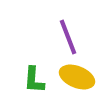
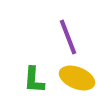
yellow ellipse: moved 1 px down
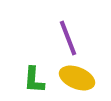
purple line: moved 1 px down
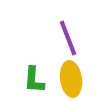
yellow ellipse: moved 6 px left, 1 px down; rotated 60 degrees clockwise
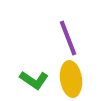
green L-shape: rotated 60 degrees counterclockwise
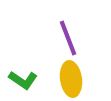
green L-shape: moved 11 px left
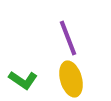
yellow ellipse: rotated 8 degrees counterclockwise
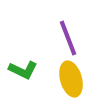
green L-shape: moved 10 px up; rotated 8 degrees counterclockwise
